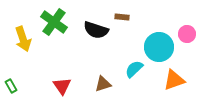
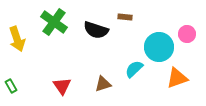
brown rectangle: moved 3 px right
yellow arrow: moved 6 px left
orange triangle: moved 3 px right, 2 px up
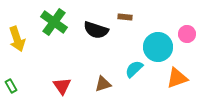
cyan circle: moved 1 px left
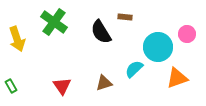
black semicircle: moved 5 px right, 2 px down; rotated 40 degrees clockwise
brown triangle: moved 1 px right, 1 px up
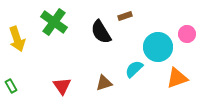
brown rectangle: moved 1 px up; rotated 24 degrees counterclockwise
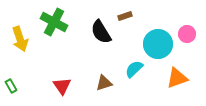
green cross: rotated 8 degrees counterclockwise
yellow arrow: moved 3 px right
cyan circle: moved 3 px up
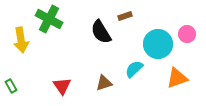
green cross: moved 5 px left, 3 px up
yellow arrow: moved 1 px right, 1 px down; rotated 10 degrees clockwise
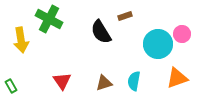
pink circle: moved 5 px left
cyan semicircle: moved 12 px down; rotated 36 degrees counterclockwise
red triangle: moved 5 px up
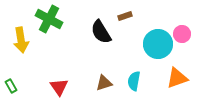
red triangle: moved 3 px left, 6 px down
